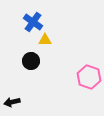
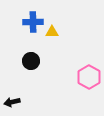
blue cross: rotated 36 degrees counterclockwise
yellow triangle: moved 7 px right, 8 px up
pink hexagon: rotated 10 degrees clockwise
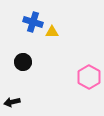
blue cross: rotated 18 degrees clockwise
black circle: moved 8 px left, 1 px down
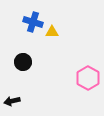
pink hexagon: moved 1 px left, 1 px down
black arrow: moved 1 px up
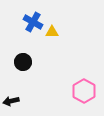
blue cross: rotated 12 degrees clockwise
pink hexagon: moved 4 px left, 13 px down
black arrow: moved 1 px left
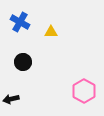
blue cross: moved 13 px left
yellow triangle: moved 1 px left
black arrow: moved 2 px up
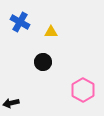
black circle: moved 20 px right
pink hexagon: moved 1 px left, 1 px up
black arrow: moved 4 px down
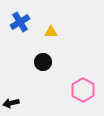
blue cross: rotated 30 degrees clockwise
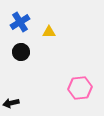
yellow triangle: moved 2 px left
black circle: moved 22 px left, 10 px up
pink hexagon: moved 3 px left, 2 px up; rotated 25 degrees clockwise
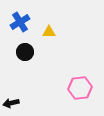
black circle: moved 4 px right
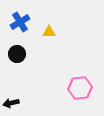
black circle: moved 8 px left, 2 px down
